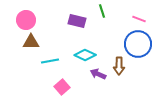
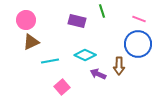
brown triangle: rotated 24 degrees counterclockwise
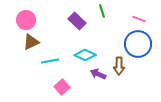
purple rectangle: rotated 30 degrees clockwise
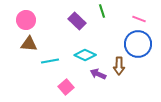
brown triangle: moved 2 px left, 2 px down; rotated 30 degrees clockwise
pink square: moved 4 px right
